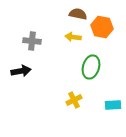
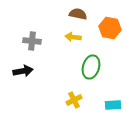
orange hexagon: moved 8 px right, 1 px down
black arrow: moved 2 px right
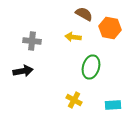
brown semicircle: moved 6 px right; rotated 18 degrees clockwise
yellow cross: rotated 35 degrees counterclockwise
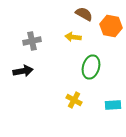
orange hexagon: moved 1 px right, 2 px up
gray cross: rotated 18 degrees counterclockwise
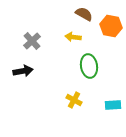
gray cross: rotated 30 degrees counterclockwise
green ellipse: moved 2 px left, 1 px up; rotated 25 degrees counterclockwise
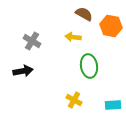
gray cross: rotated 18 degrees counterclockwise
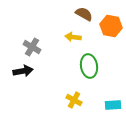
gray cross: moved 6 px down
